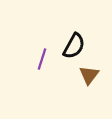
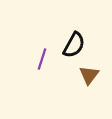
black semicircle: moved 1 px up
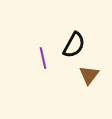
purple line: moved 1 px right, 1 px up; rotated 30 degrees counterclockwise
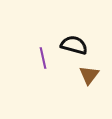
black semicircle: rotated 104 degrees counterclockwise
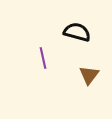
black semicircle: moved 3 px right, 13 px up
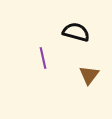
black semicircle: moved 1 px left
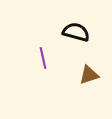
brown triangle: rotated 35 degrees clockwise
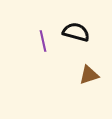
purple line: moved 17 px up
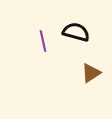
brown triangle: moved 2 px right, 2 px up; rotated 15 degrees counterclockwise
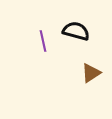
black semicircle: moved 1 px up
